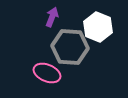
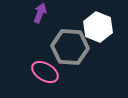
purple arrow: moved 12 px left, 4 px up
pink ellipse: moved 2 px left, 1 px up; rotated 8 degrees clockwise
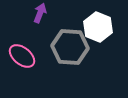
pink ellipse: moved 23 px left, 16 px up; rotated 8 degrees clockwise
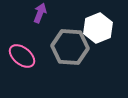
white hexagon: moved 1 px down; rotated 16 degrees clockwise
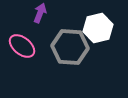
white hexagon: rotated 8 degrees clockwise
pink ellipse: moved 10 px up
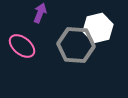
gray hexagon: moved 6 px right, 2 px up
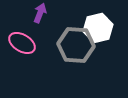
pink ellipse: moved 3 px up; rotated 8 degrees counterclockwise
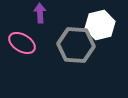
purple arrow: rotated 24 degrees counterclockwise
white hexagon: moved 2 px right, 3 px up
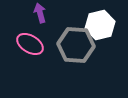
purple arrow: rotated 12 degrees counterclockwise
pink ellipse: moved 8 px right, 1 px down
